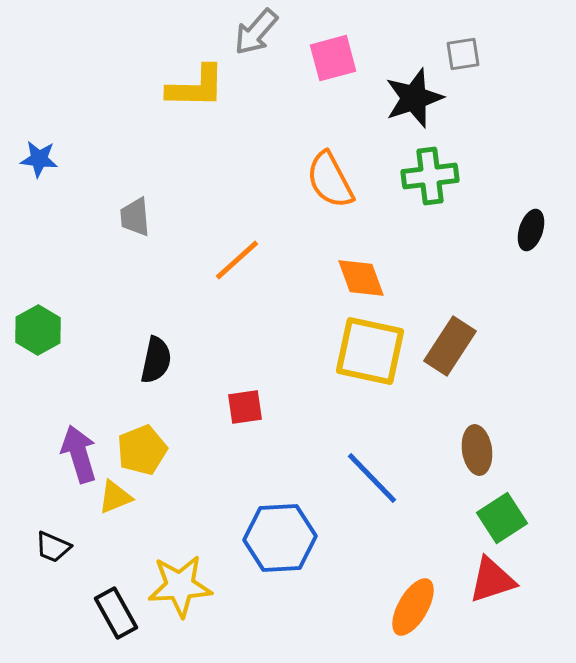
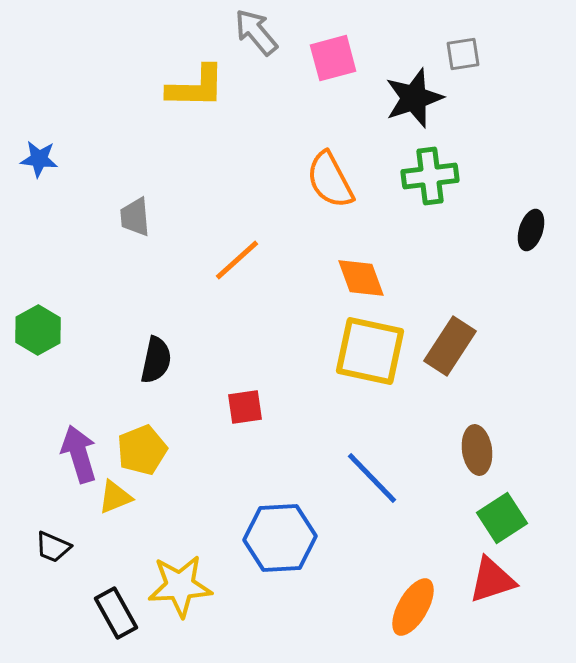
gray arrow: rotated 99 degrees clockwise
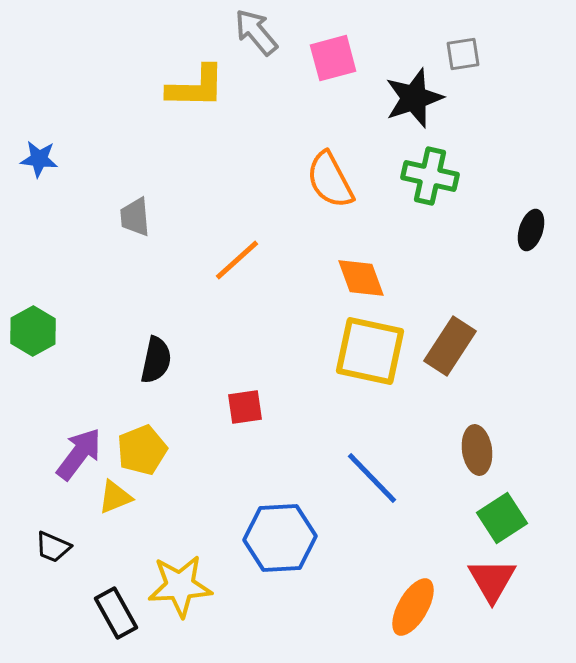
green cross: rotated 20 degrees clockwise
green hexagon: moved 5 px left, 1 px down
purple arrow: rotated 54 degrees clockwise
red triangle: rotated 42 degrees counterclockwise
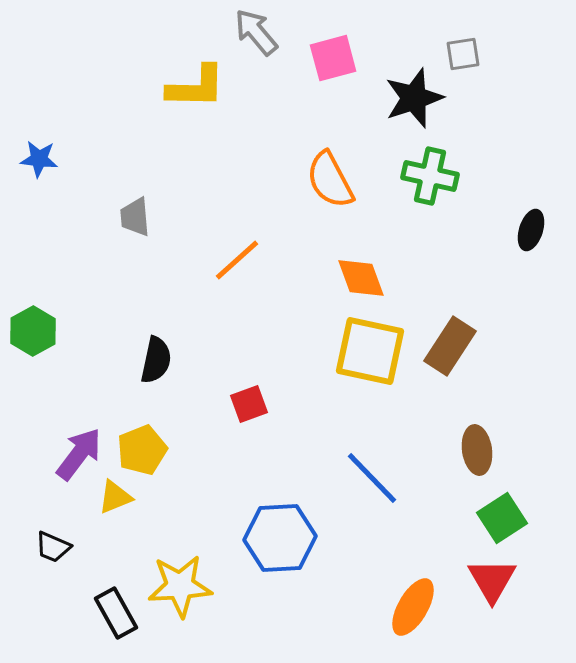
red square: moved 4 px right, 3 px up; rotated 12 degrees counterclockwise
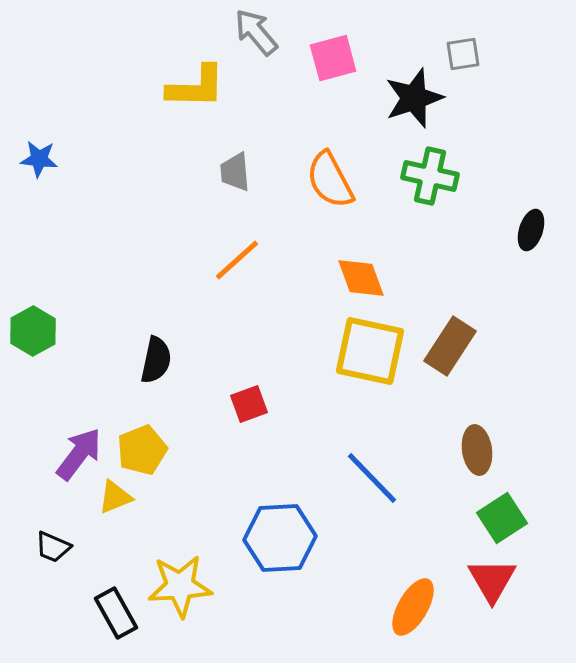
gray trapezoid: moved 100 px right, 45 px up
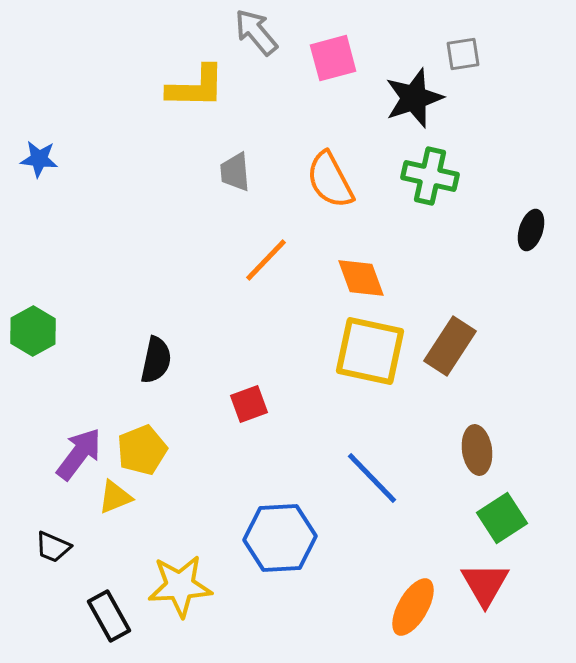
orange line: moved 29 px right; rotated 4 degrees counterclockwise
red triangle: moved 7 px left, 4 px down
black rectangle: moved 7 px left, 3 px down
